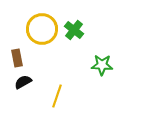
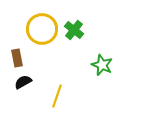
green star: rotated 20 degrees clockwise
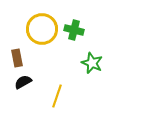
green cross: rotated 24 degrees counterclockwise
green star: moved 10 px left, 2 px up
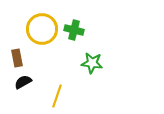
green star: rotated 15 degrees counterclockwise
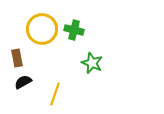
green star: rotated 15 degrees clockwise
yellow line: moved 2 px left, 2 px up
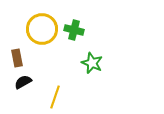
yellow line: moved 3 px down
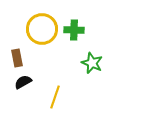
green cross: rotated 12 degrees counterclockwise
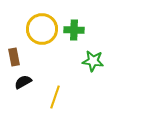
brown rectangle: moved 3 px left, 1 px up
green star: moved 1 px right, 2 px up; rotated 15 degrees counterclockwise
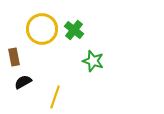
green cross: rotated 36 degrees clockwise
green star: rotated 10 degrees clockwise
